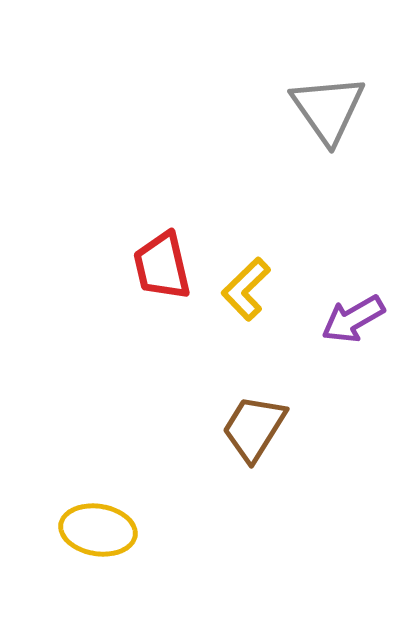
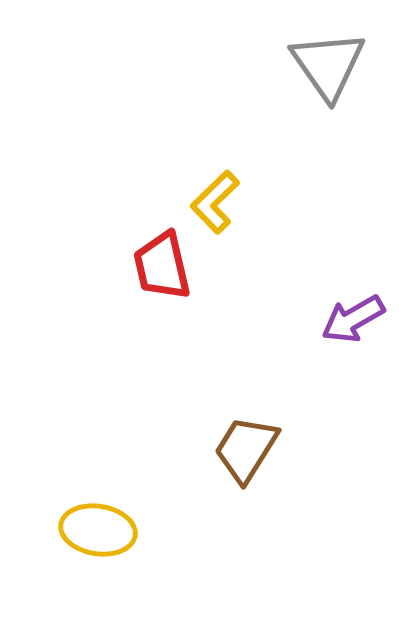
gray triangle: moved 44 px up
yellow L-shape: moved 31 px left, 87 px up
brown trapezoid: moved 8 px left, 21 px down
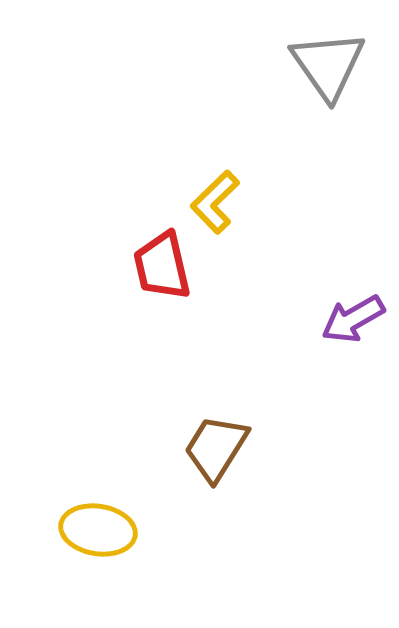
brown trapezoid: moved 30 px left, 1 px up
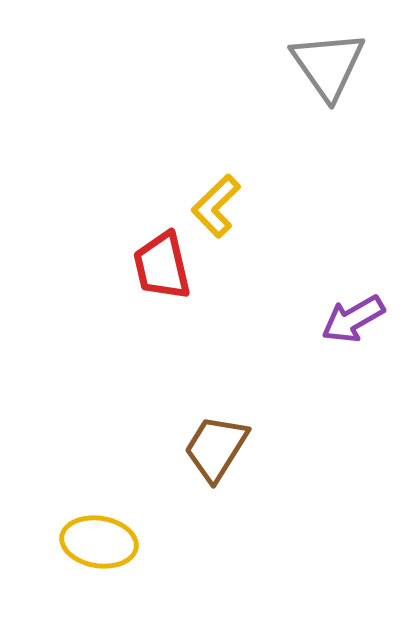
yellow L-shape: moved 1 px right, 4 px down
yellow ellipse: moved 1 px right, 12 px down
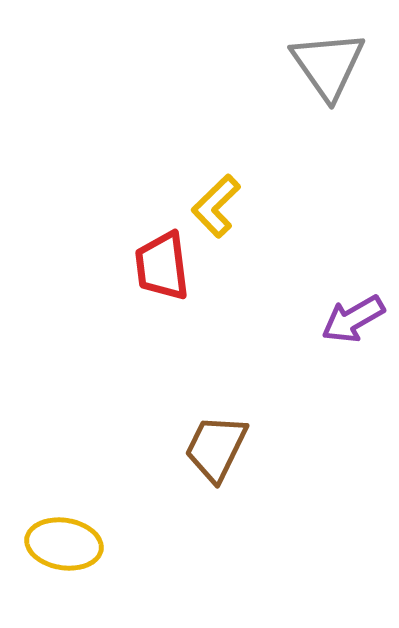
red trapezoid: rotated 6 degrees clockwise
brown trapezoid: rotated 6 degrees counterclockwise
yellow ellipse: moved 35 px left, 2 px down
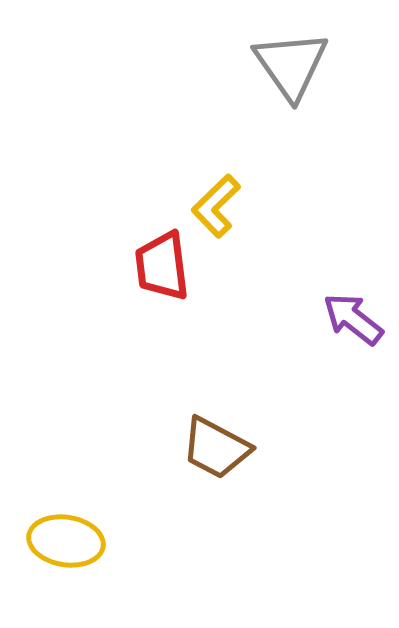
gray triangle: moved 37 px left
purple arrow: rotated 68 degrees clockwise
brown trapezoid: rotated 88 degrees counterclockwise
yellow ellipse: moved 2 px right, 3 px up
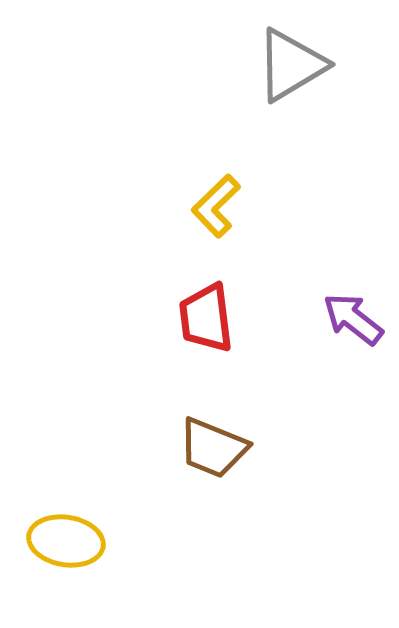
gray triangle: rotated 34 degrees clockwise
red trapezoid: moved 44 px right, 52 px down
brown trapezoid: moved 3 px left; rotated 6 degrees counterclockwise
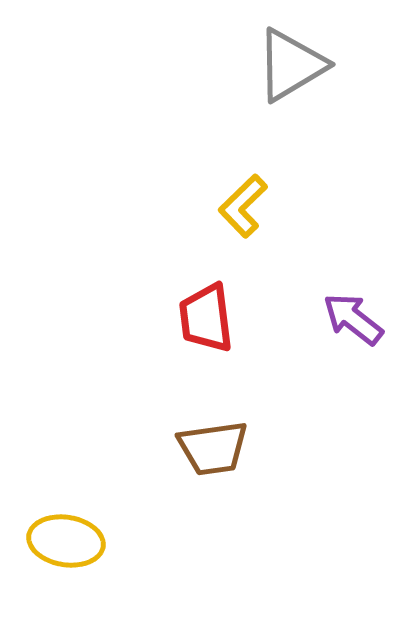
yellow L-shape: moved 27 px right
brown trapezoid: rotated 30 degrees counterclockwise
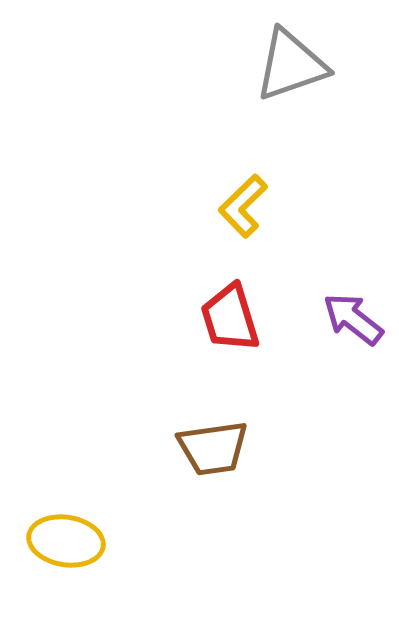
gray triangle: rotated 12 degrees clockwise
red trapezoid: moved 24 px right; rotated 10 degrees counterclockwise
